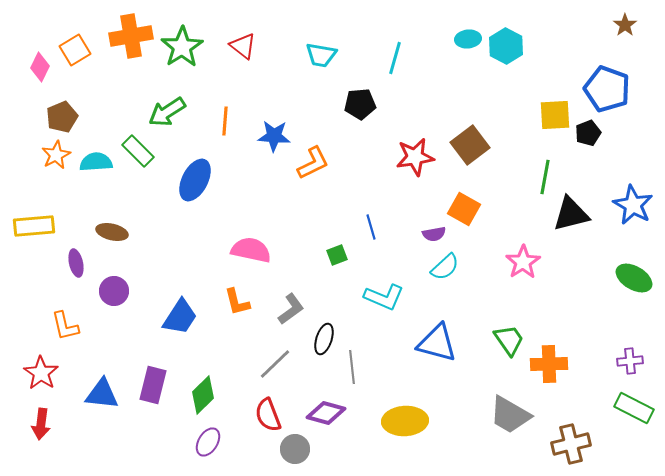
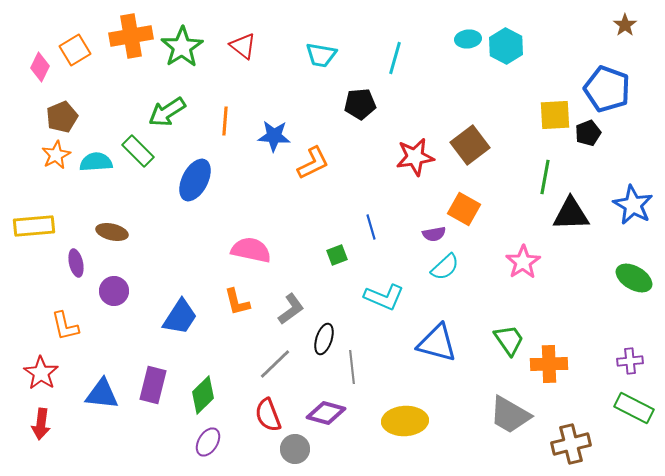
black triangle at (571, 214): rotated 12 degrees clockwise
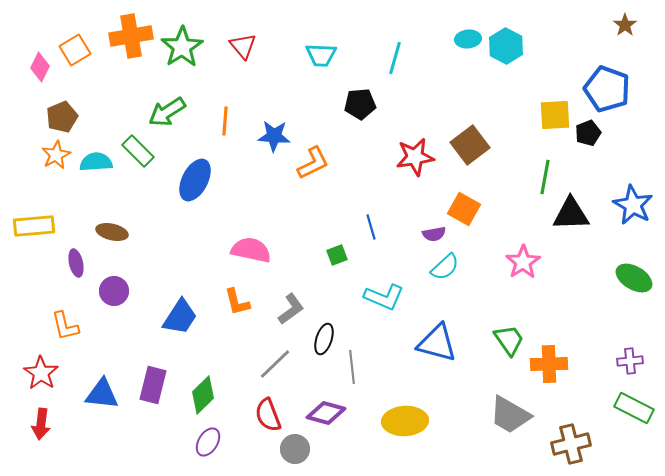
red triangle at (243, 46): rotated 12 degrees clockwise
cyan trapezoid at (321, 55): rotated 8 degrees counterclockwise
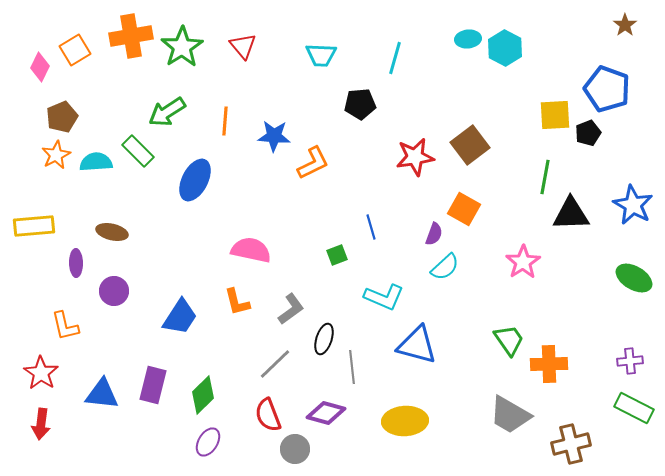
cyan hexagon at (506, 46): moved 1 px left, 2 px down
purple semicircle at (434, 234): rotated 60 degrees counterclockwise
purple ellipse at (76, 263): rotated 12 degrees clockwise
blue triangle at (437, 343): moved 20 px left, 2 px down
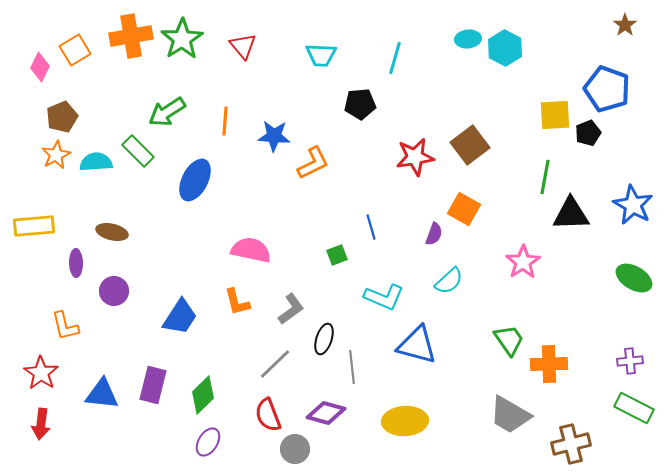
green star at (182, 47): moved 8 px up
cyan semicircle at (445, 267): moved 4 px right, 14 px down
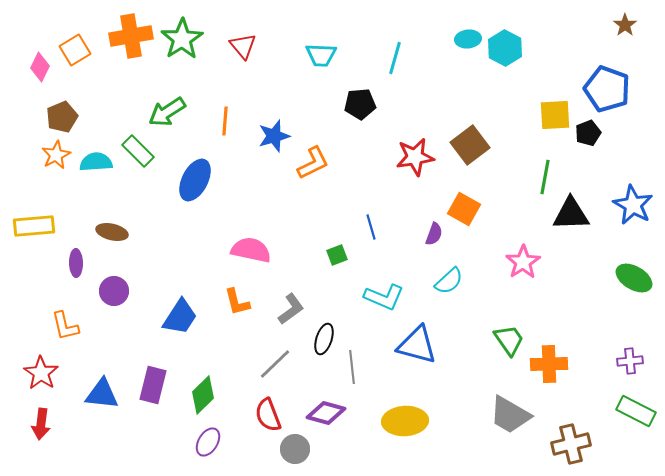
blue star at (274, 136): rotated 20 degrees counterclockwise
green rectangle at (634, 408): moved 2 px right, 3 px down
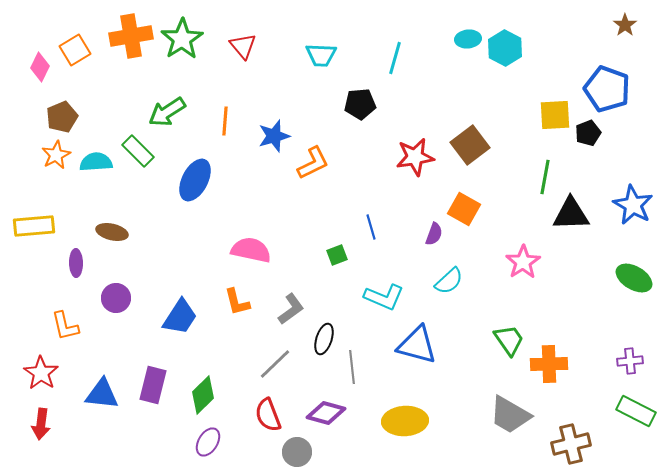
purple circle at (114, 291): moved 2 px right, 7 px down
gray circle at (295, 449): moved 2 px right, 3 px down
